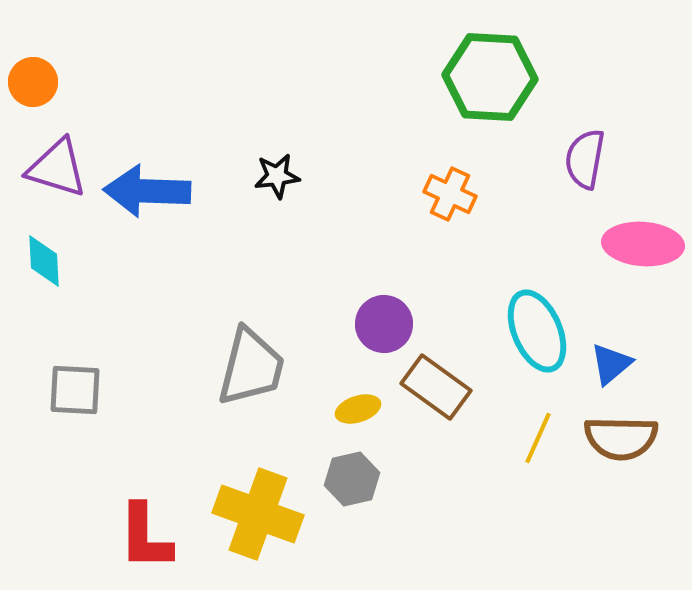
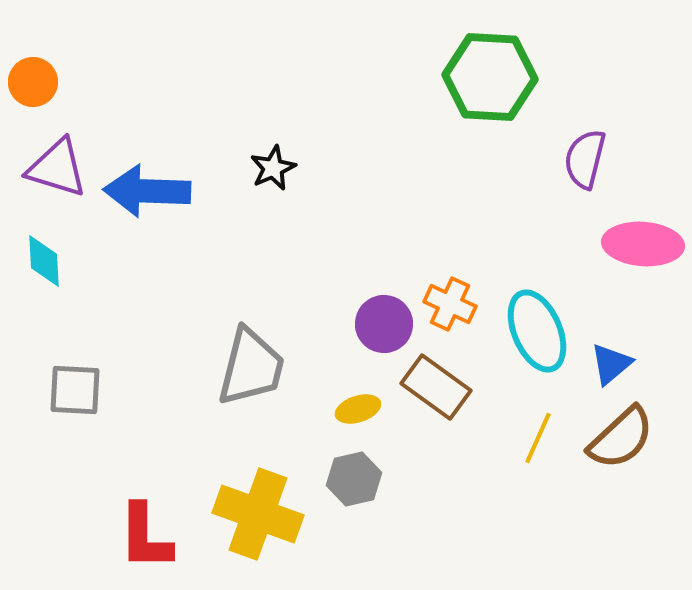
purple semicircle: rotated 4 degrees clockwise
black star: moved 4 px left, 8 px up; rotated 18 degrees counterclockwise
orange cross: moved 110 px down
brown semicircle: rotated 44 degrees counterclockwise
gray hexagon: moved 2 px right
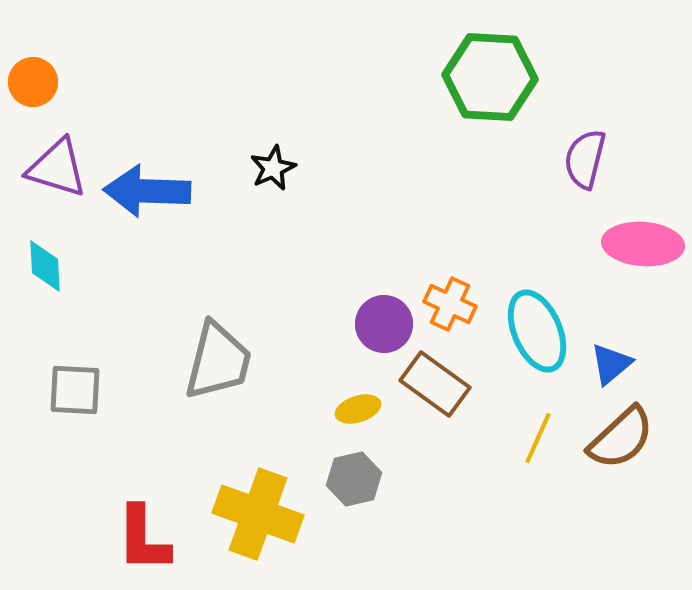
cyan diamond: moved 1 px right, 5 px down
gray trapezoid: moved 33 px left, 6 px up
brown rectangle: moved 1 px left, 3 px up
red L-shape: moved 2 px left, 2 px down
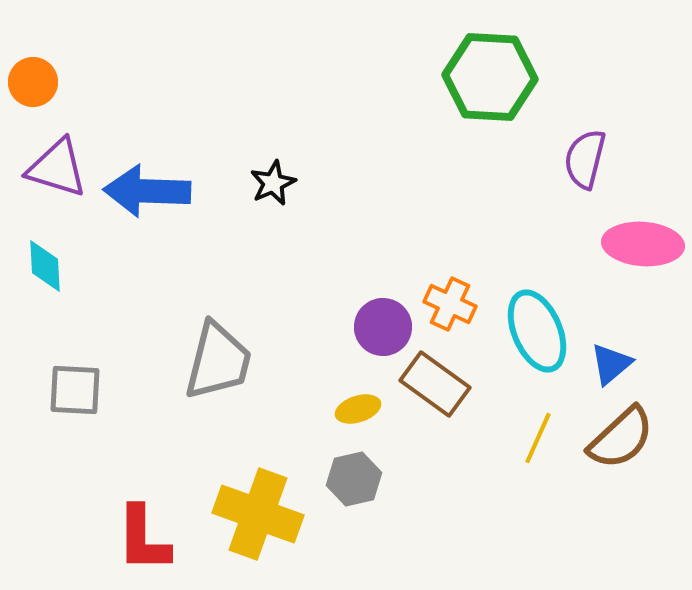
black star: moved 15 px down
purple circle: moved 1 px left, 3 px down
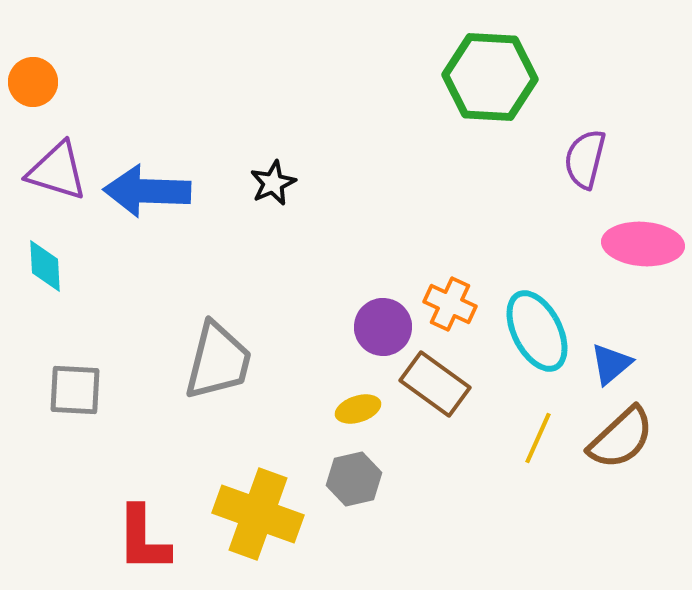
purple triangle: moved 3 px down
cyan ellipse: rotated 4 degrees counterclockwise
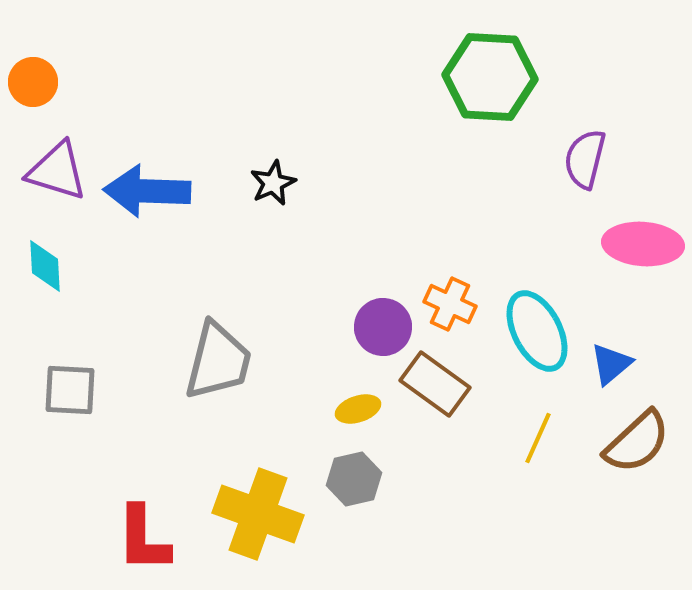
gray square: moved 5 px left
brown semicircle: moved 16 px right, 4 px down
